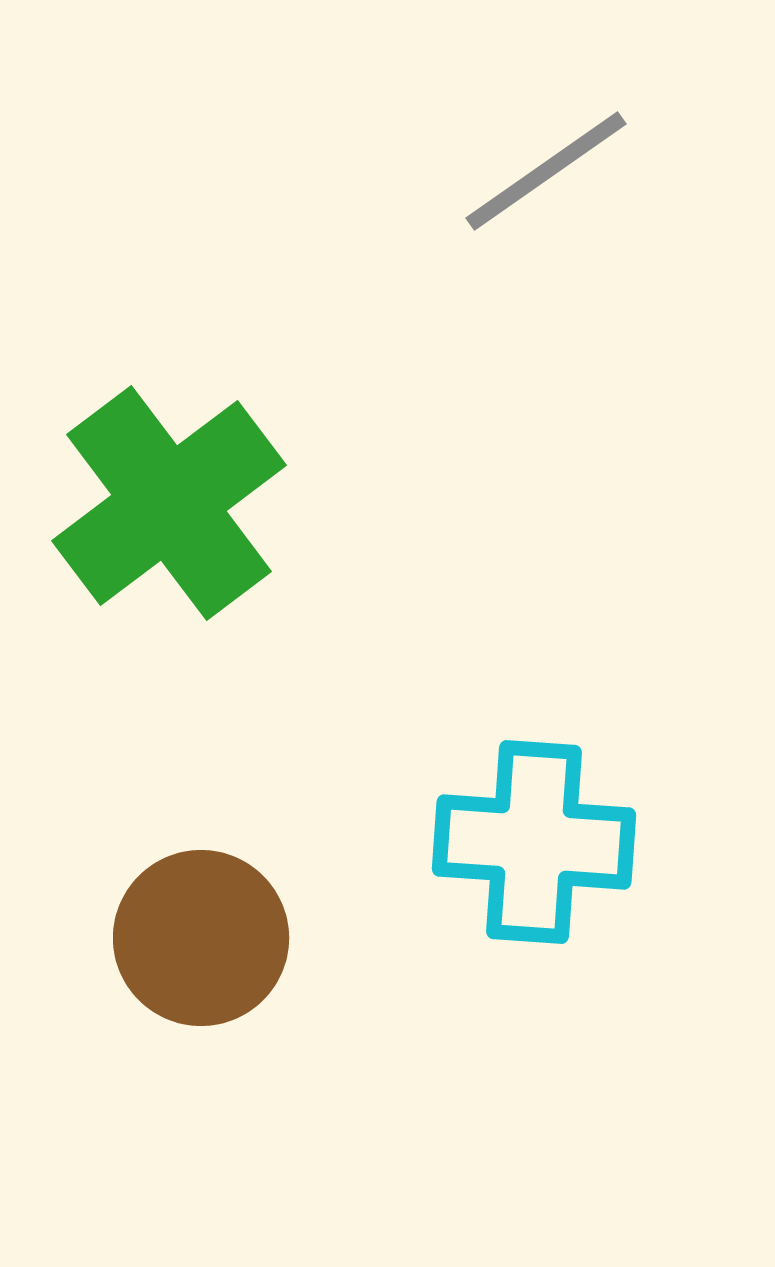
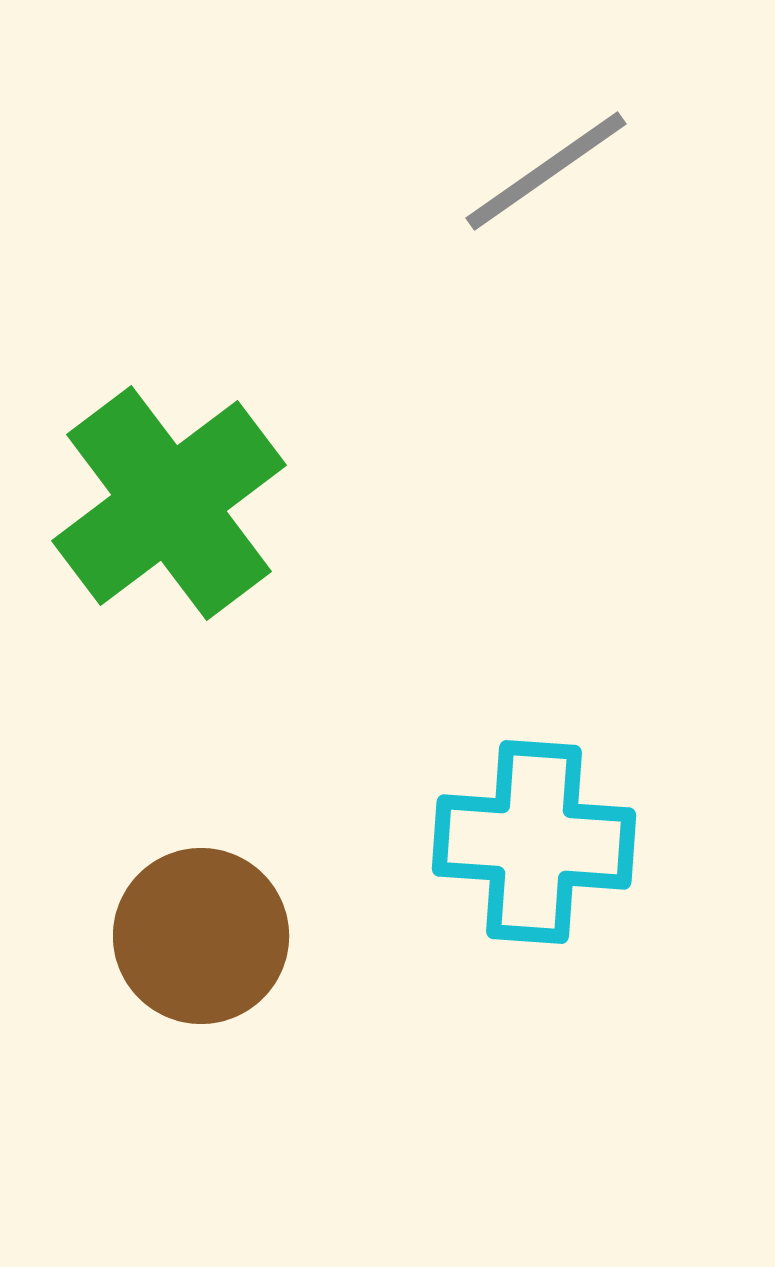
brown circle: moved 2 px up
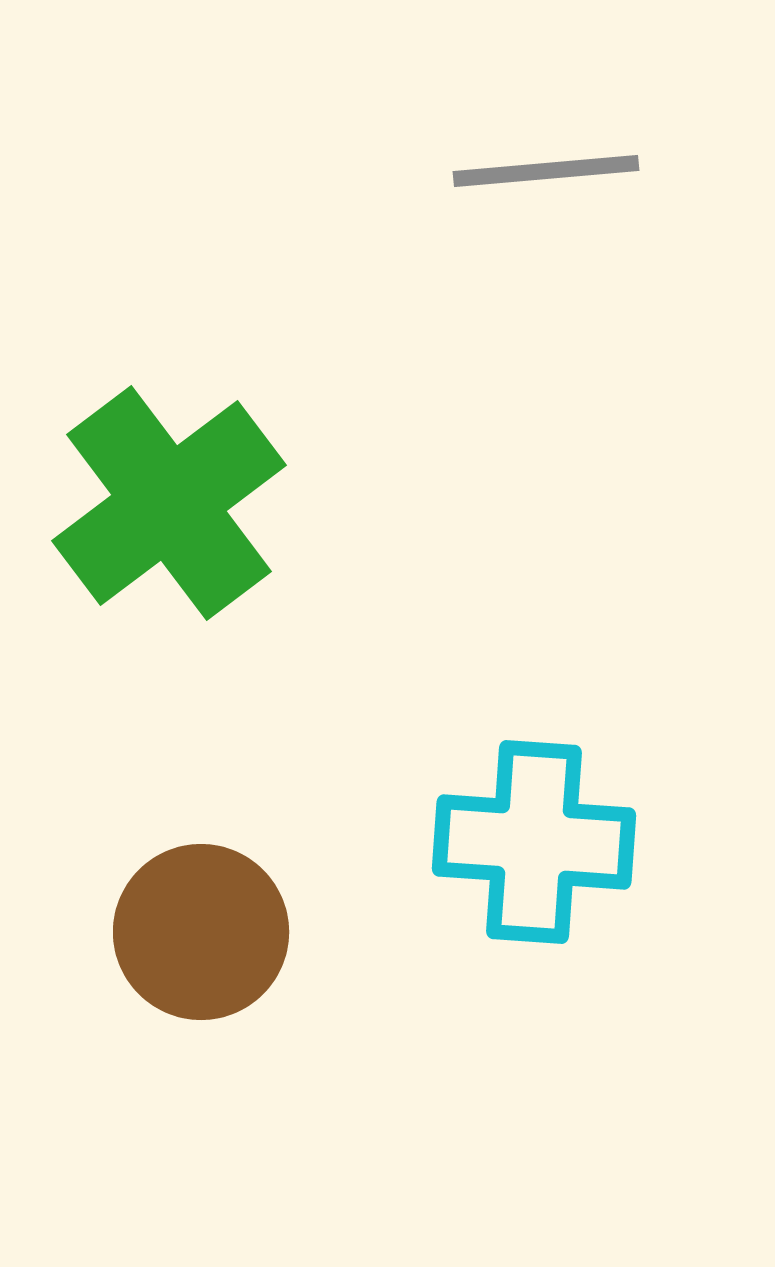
gray line: rotated 30 degrees clockwise
brown circle: moved 4 px up
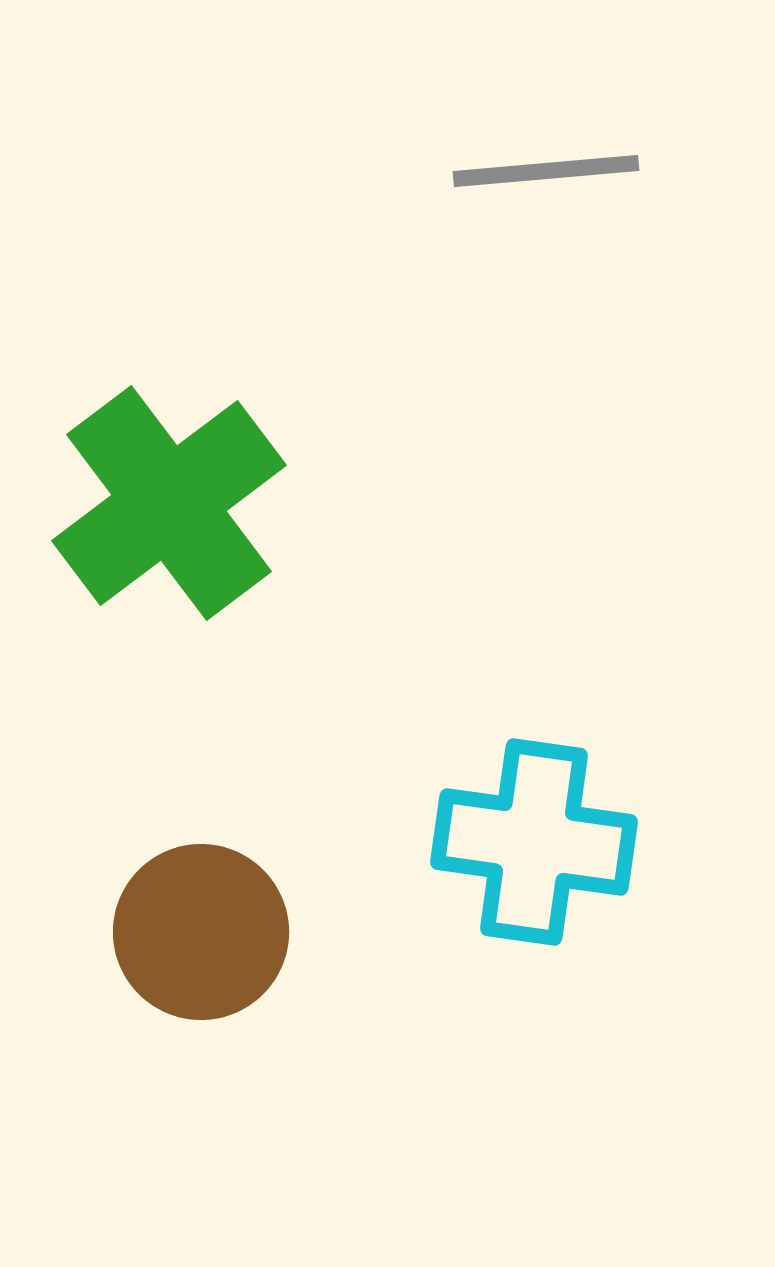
cyan cross: rotated 4 degrees clockwise
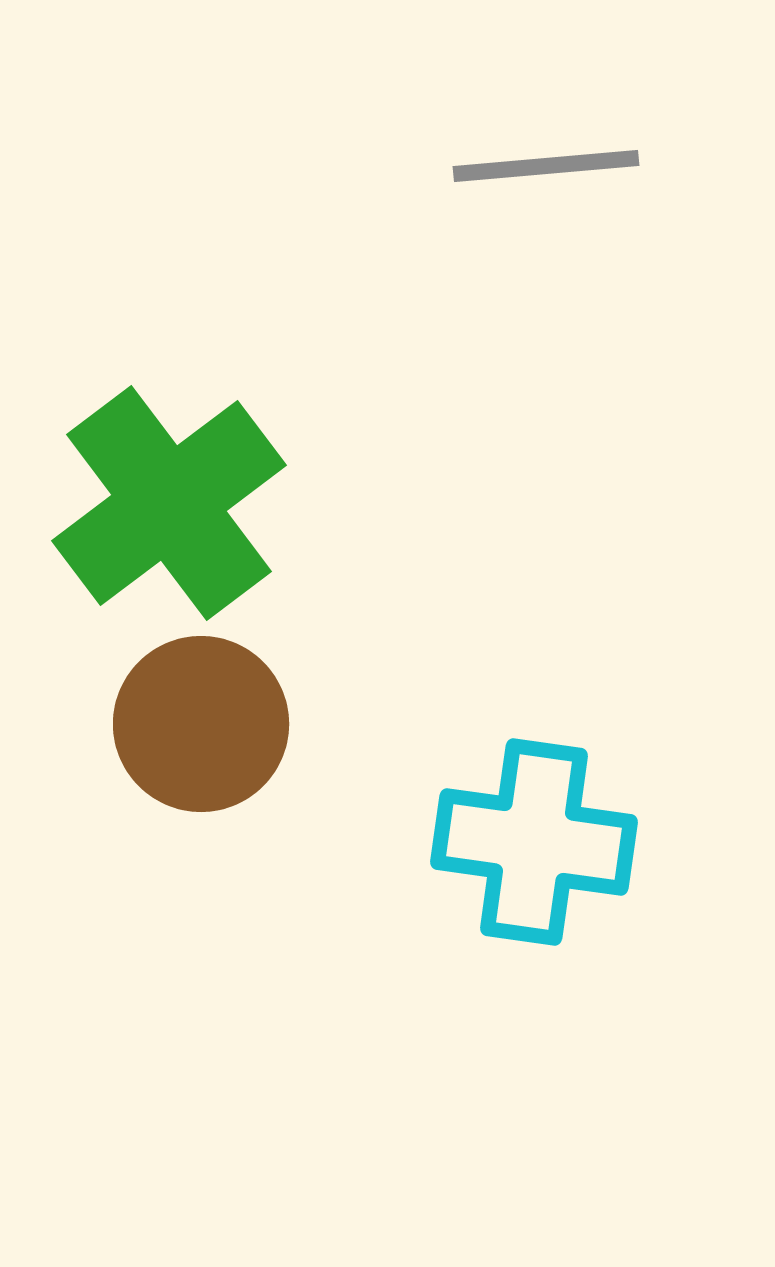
gray line: moved 5 px up
brown circle: moved 208 px up
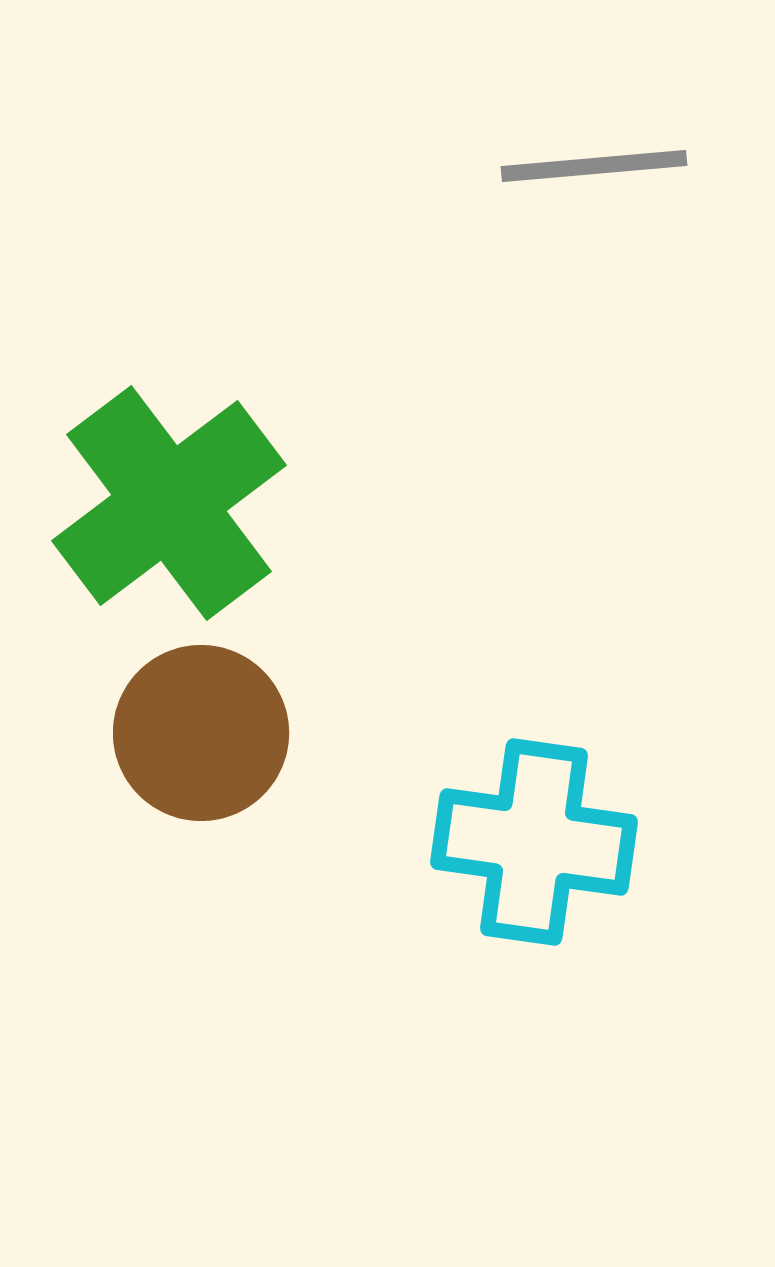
gray line: moved 48 px right
brown circle: moved 9 px down
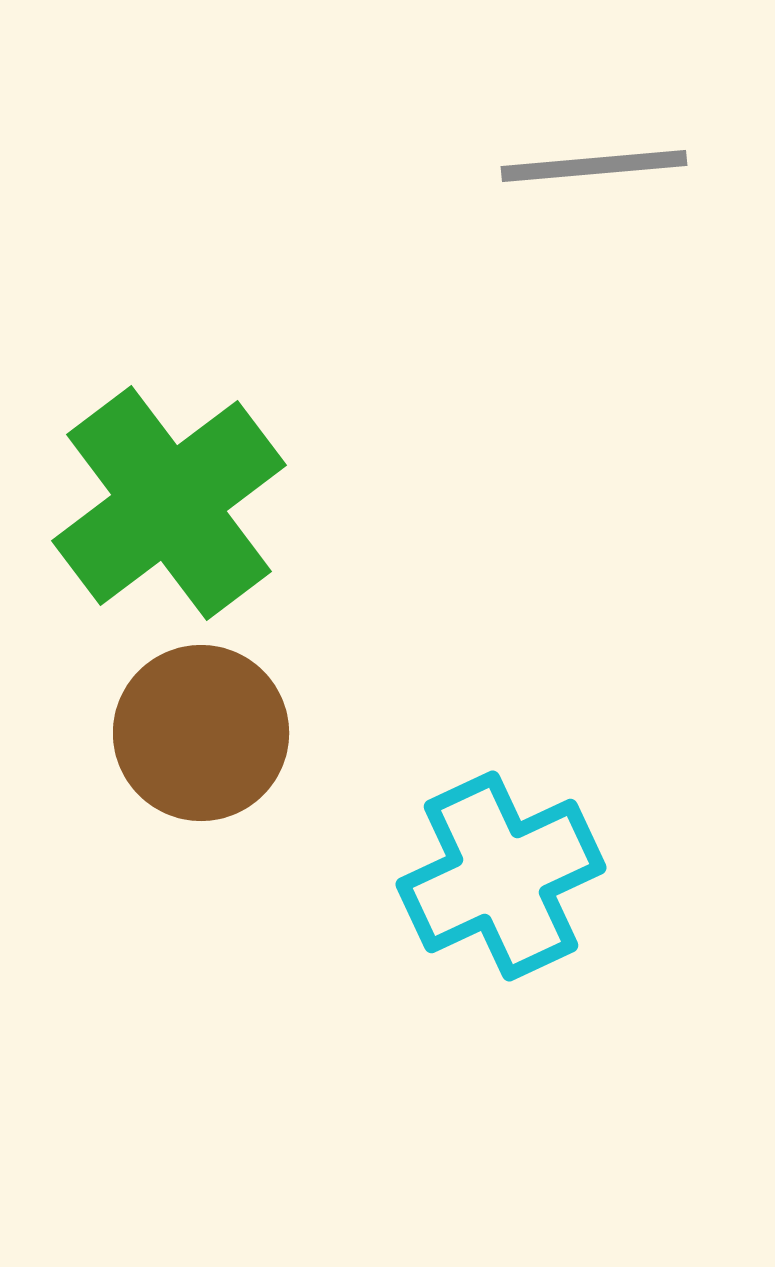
cyan cross: moved 33 px left, 34 px down; rotated 33 degrees counterclockwise
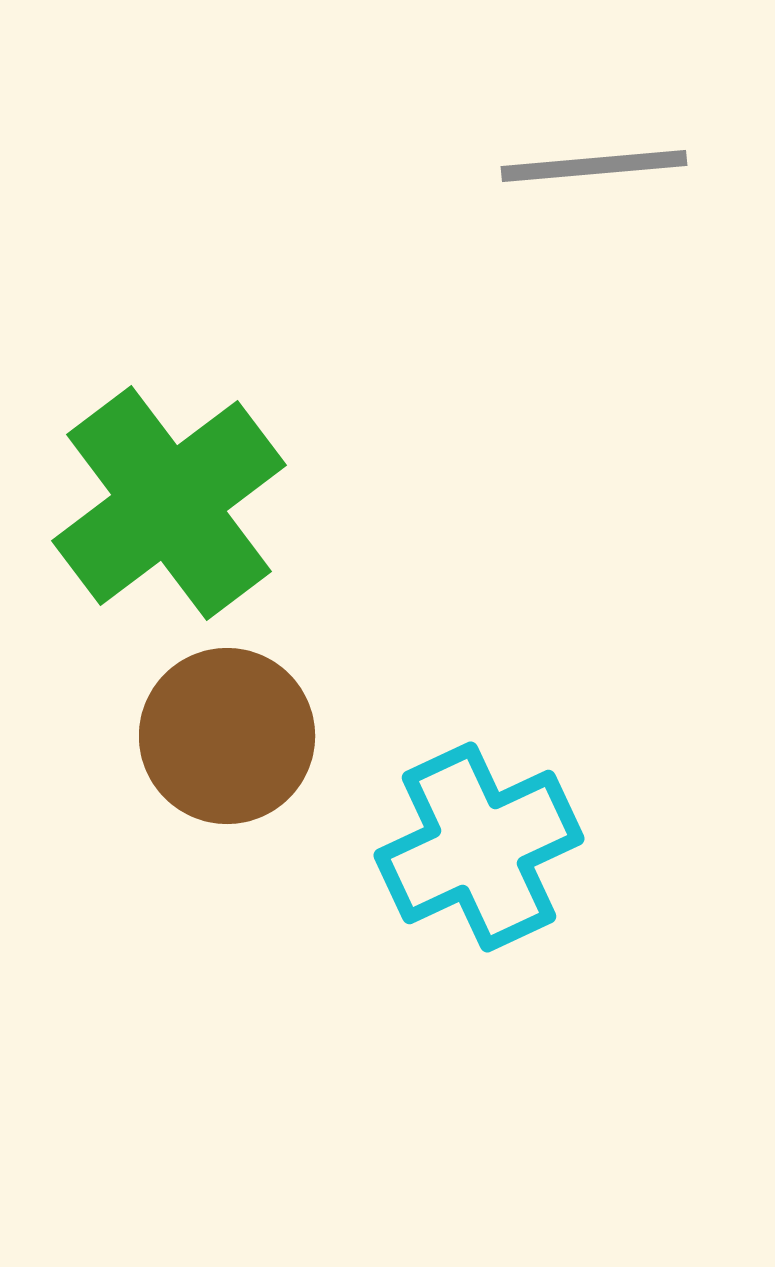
brown circle: moved 26 px right, 3 px down
cyan cross: moved 22 px left, 29 px up
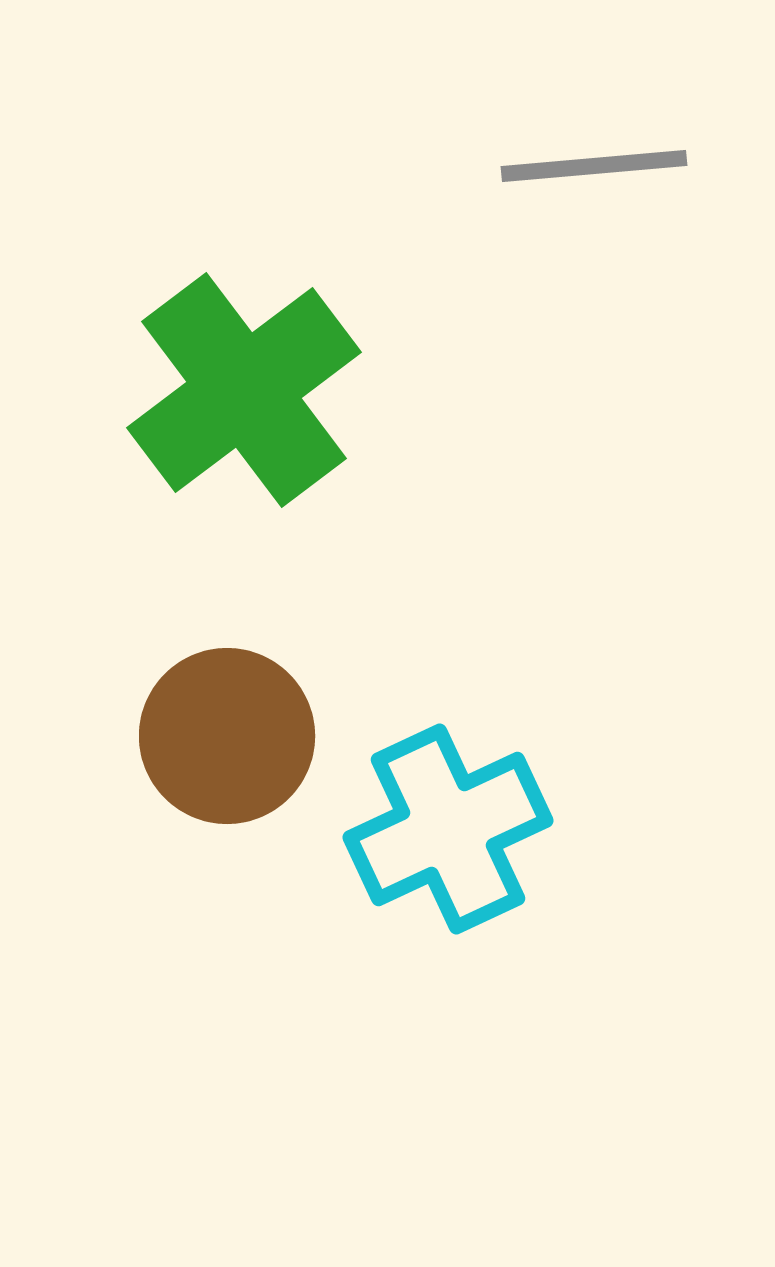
green cross: moved 75 px right, 113 px up
cyan cross: moved 31 px left, 18 px up
